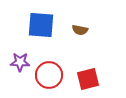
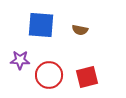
purple star: moved 2 px up
red square: moved 1 px left, 2 px up
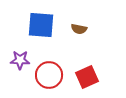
brown semicircle: moved 1 px left, 1 px up
red square: rotated 10 degrees counterclockwise
